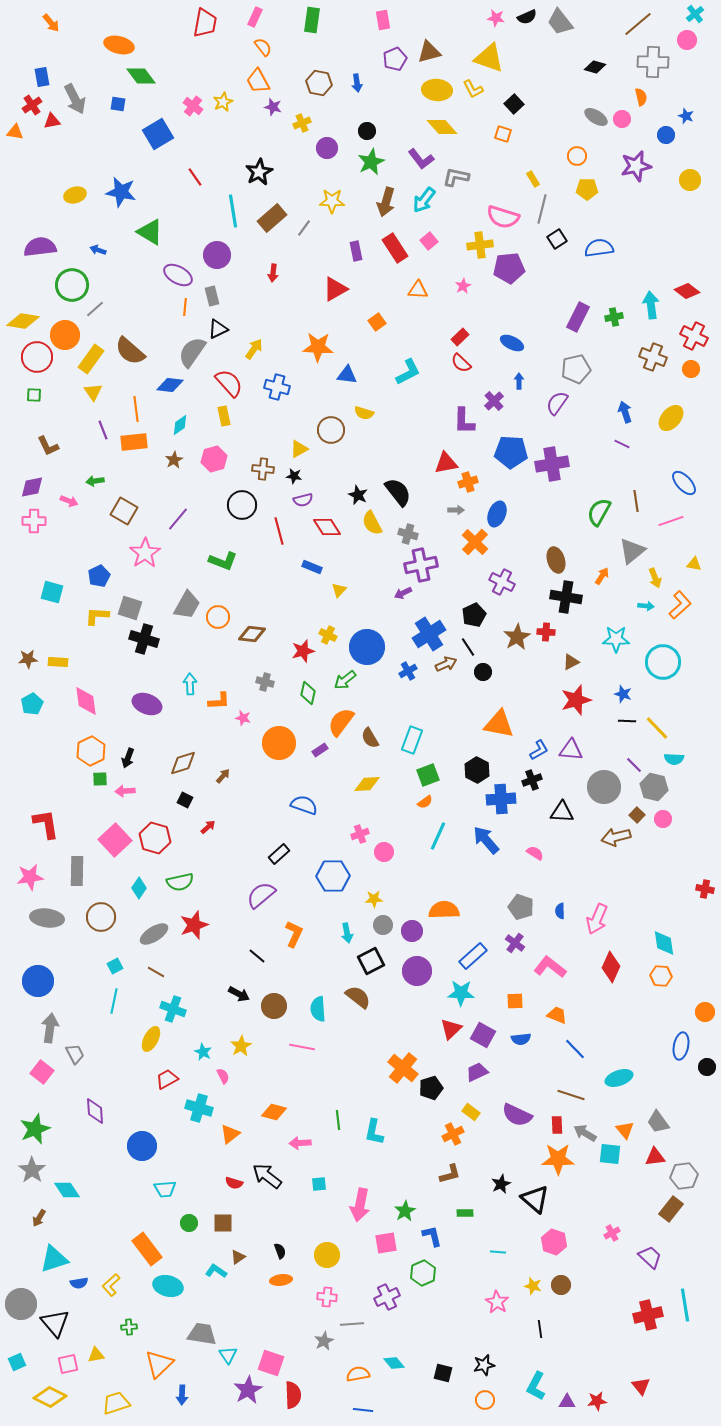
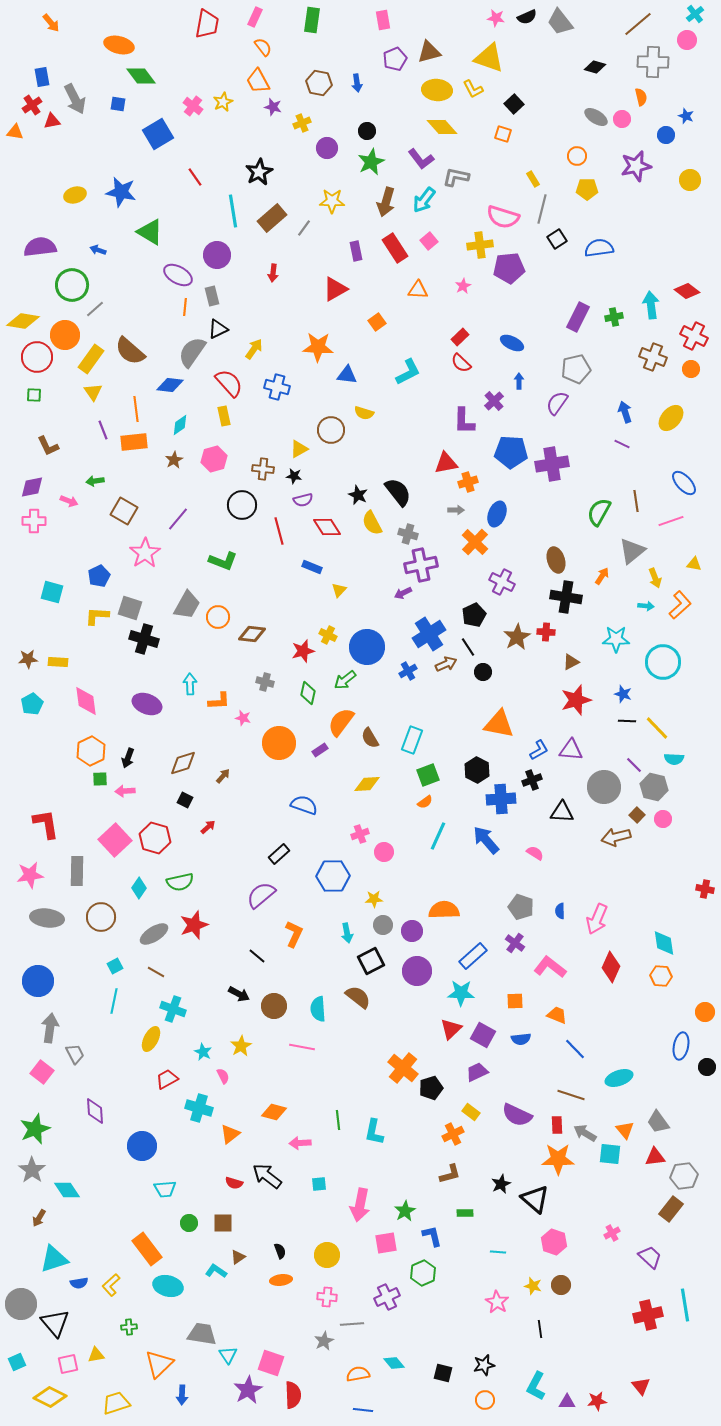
red trapezoid at (205, 23): moved 2 px right, 1 px down
pink star at (30, 877): moved 2 px up
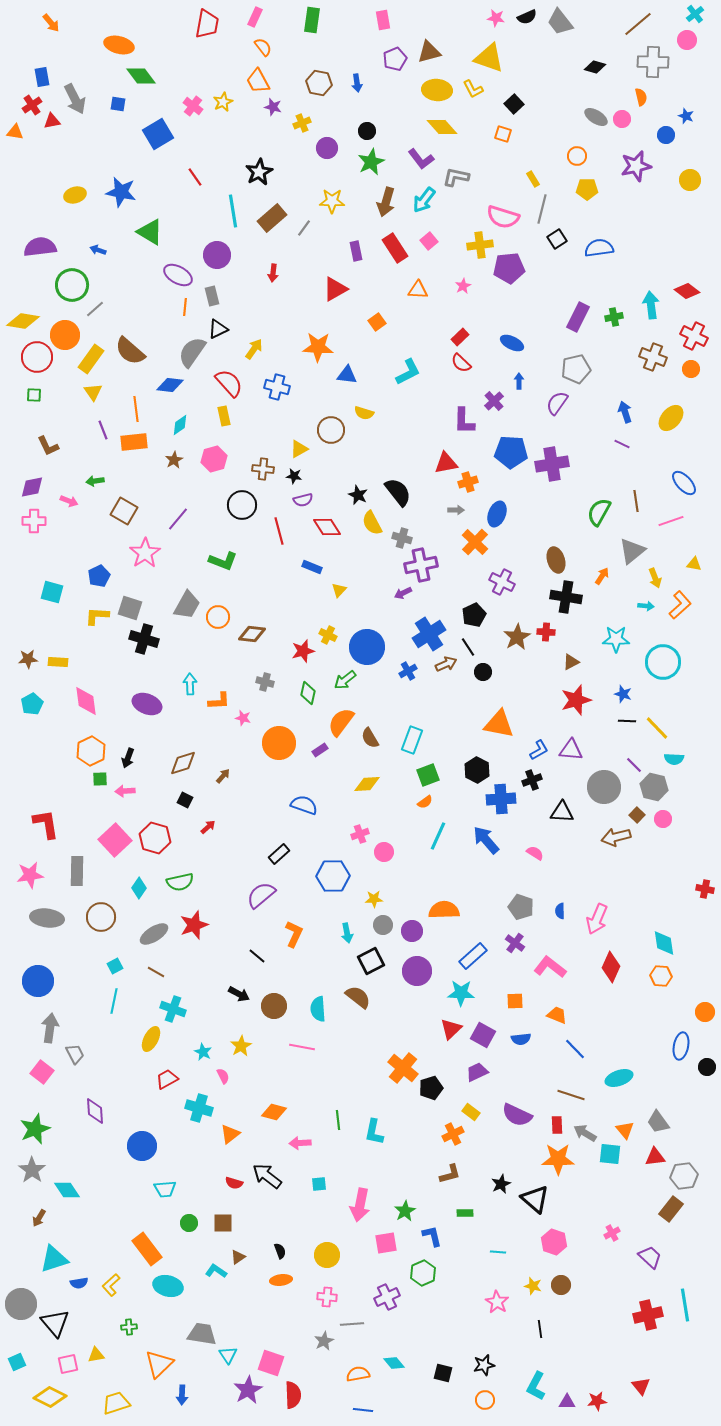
gray cross at (408, 534): moved 6 px left, 4 px down
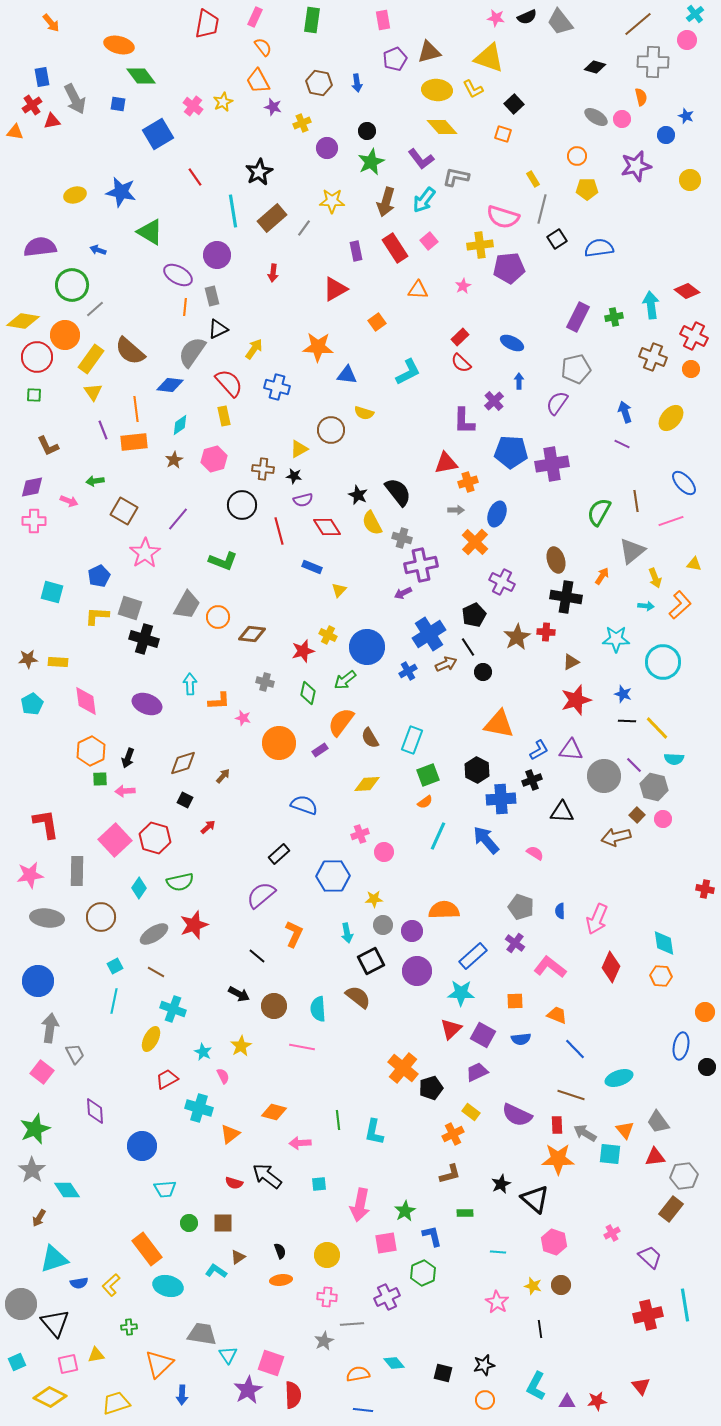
gray circle at (604, 787): moved 11 px up
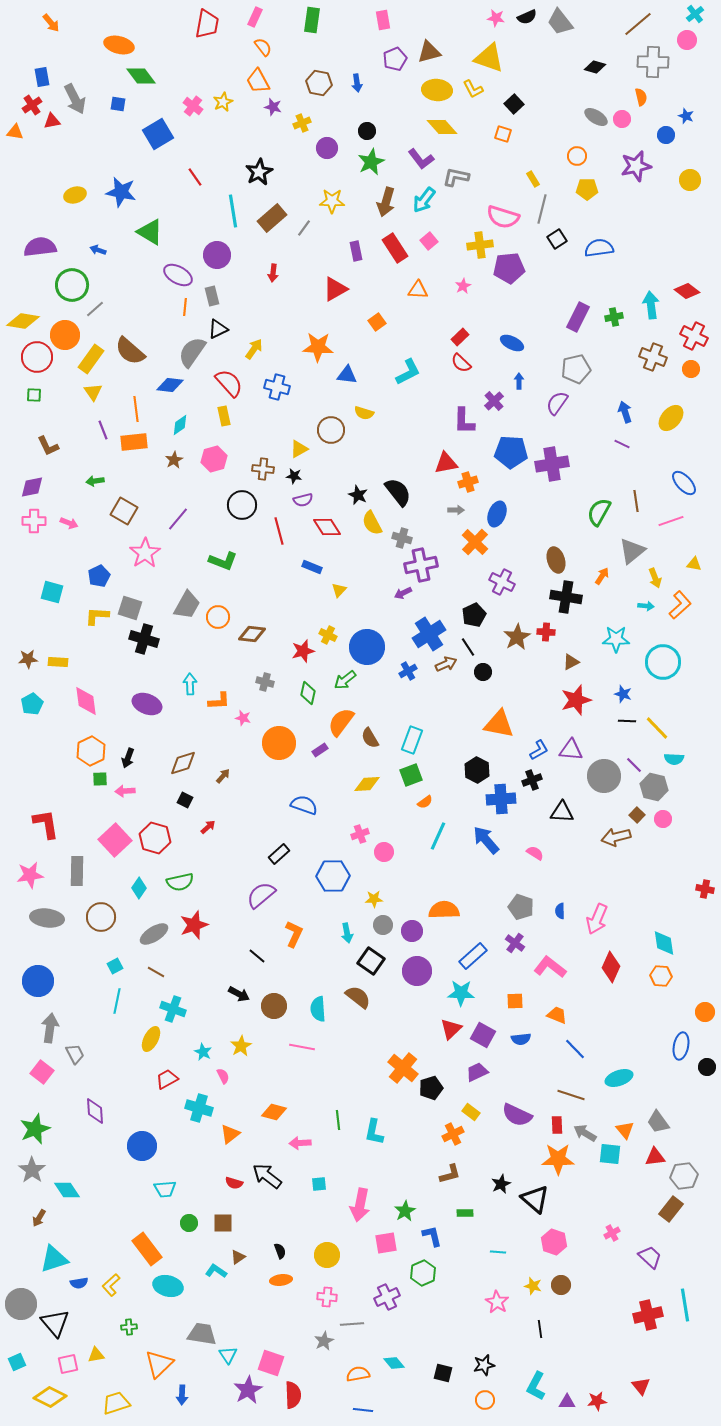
pink arrow at (69, 501): moved 22 px down
green square at (428, 775): moved 17 px left
black square at (371, 961): rotated 28 degrees counterclockwise
cyan line at (114, 1001): moved 3 px right
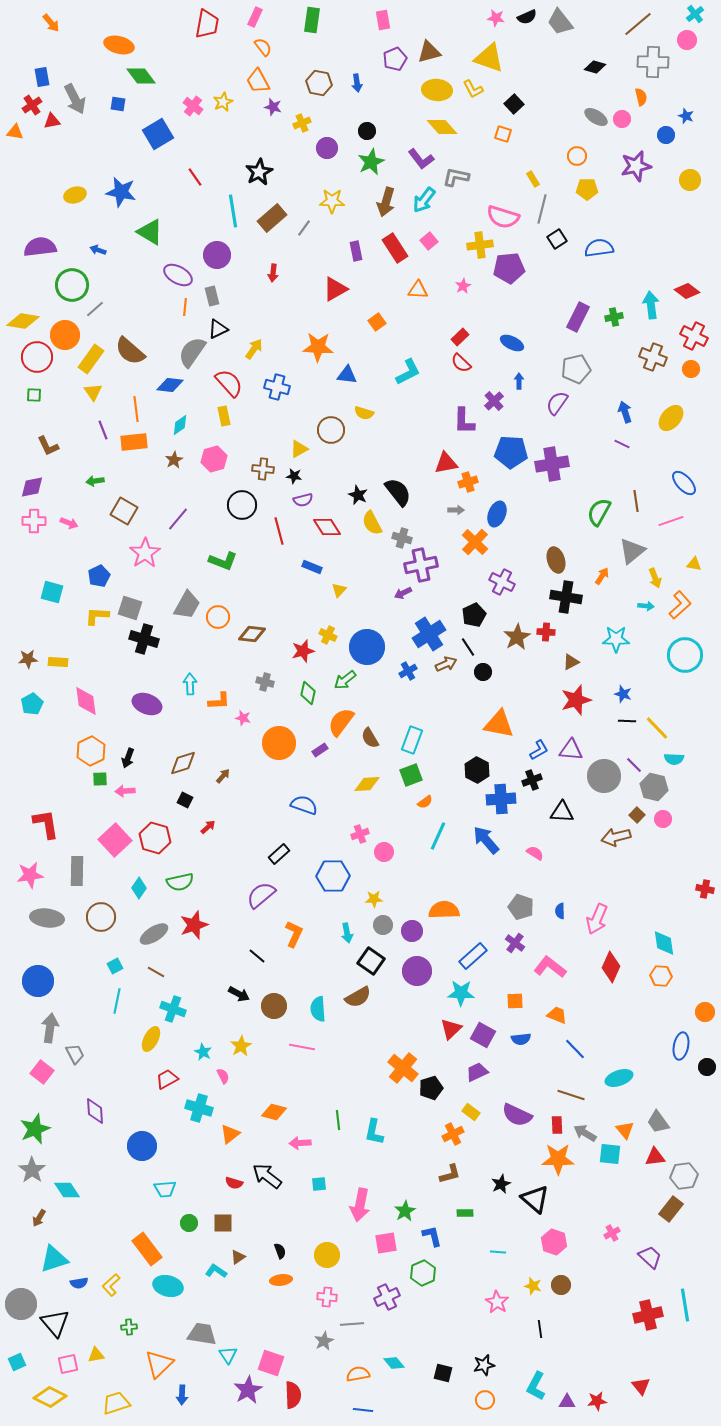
cyan circle at (663, 662): moved 22 px right, 7 px up
brown semicircle at (358, 997): rotated 112 degrees clockwise
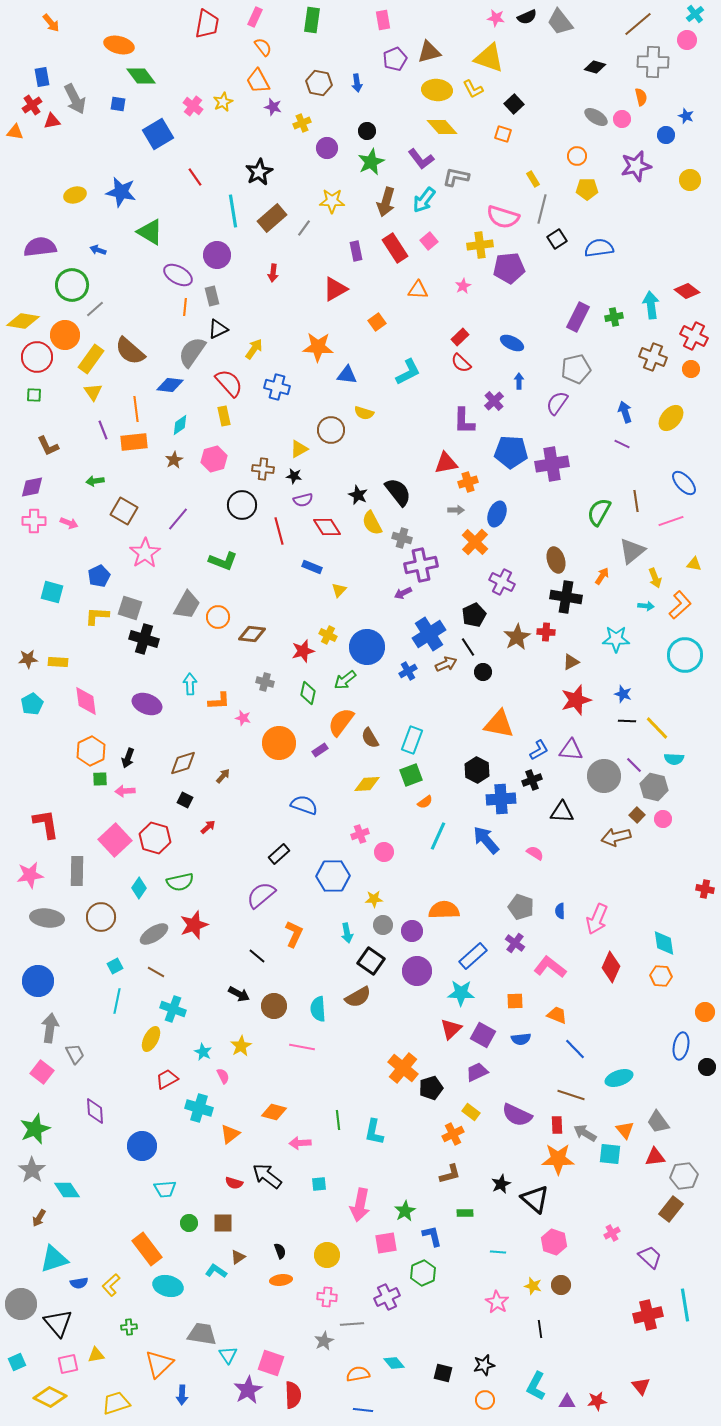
black triangle at (55, 1323): moved 3 px right
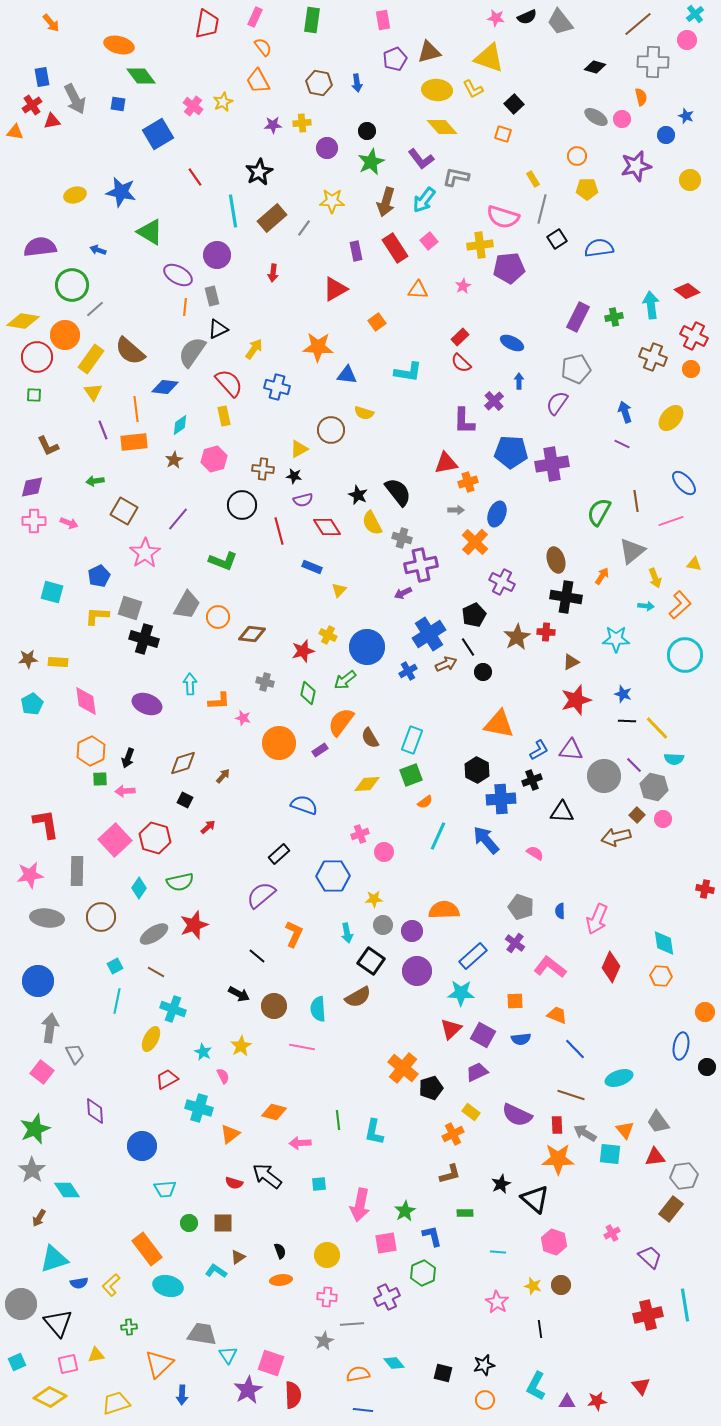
purple star at (273, 107): moved 18 px down; rotated 18 degrees counterclockwise
yellow cross at (302, 123): rotated 18 degrees clockwise
cyan L-shape at (408, 372): rotated 36 degrees clockwise
blue diamond at (170, 385): moved 5 px left, 2 px down
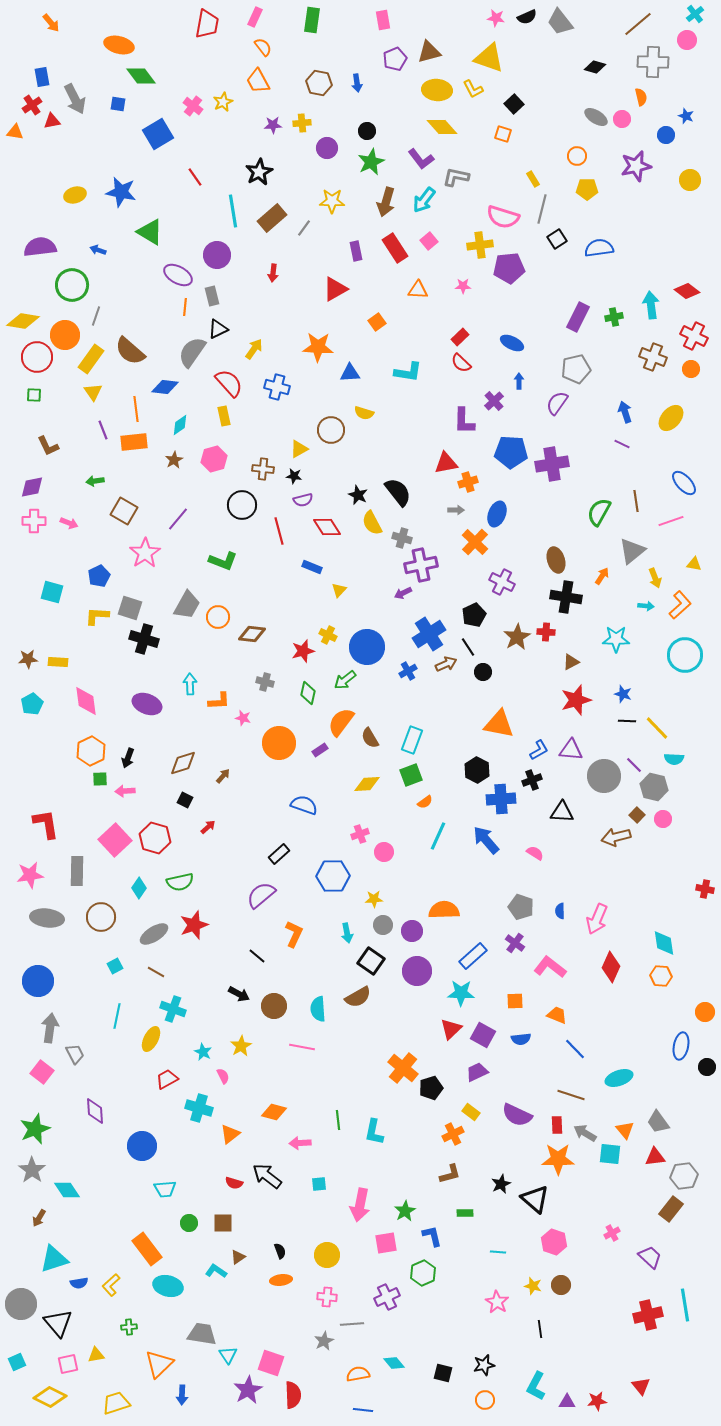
pink star at (463, 286): rotated 28 degrees clockwise
gray line at (95, 309): moved 1 px right, 7 px down; rotated 30 degrees counterclockwise
blue triangle at (347, 375): moved 3 px right, 2 px up; rotated 10 degrees counterclockwise
cyan line at (117, 1001): moved 15 px down
